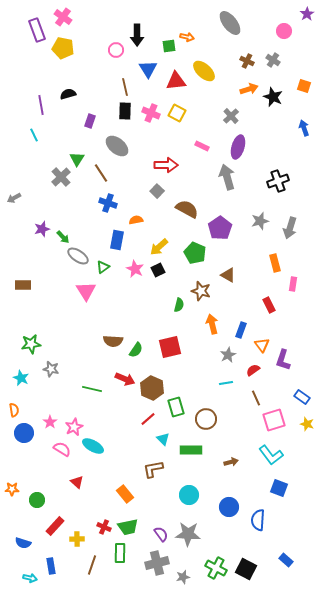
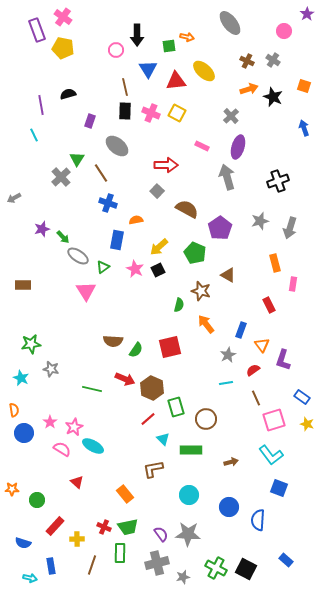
orange arrow at (212, 324): moved 6 px left; rotated 24 degrees counterclockwise
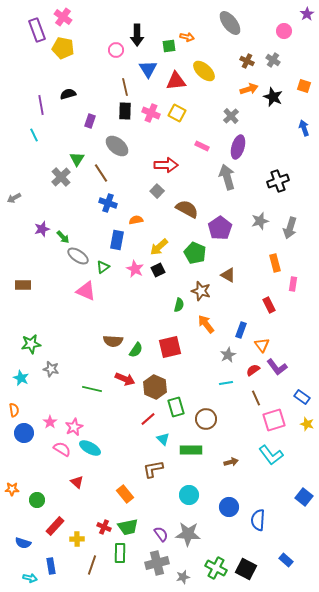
pink triangle at (86, 291): rotated 35 degrees counterclockwise
purple L-shape at (283, 360): moved 6 px left, 7 px down; rotated 55 degrees counterclockwise
brown hexagon at (152, 388): moved 3 px right, 1 px up
cyan ellipse at (93, 446): moved 3 px left, 2 px down
blue square at (279, 488): moved 25 px right, 9 px down; rotated 18 degrees clockwise
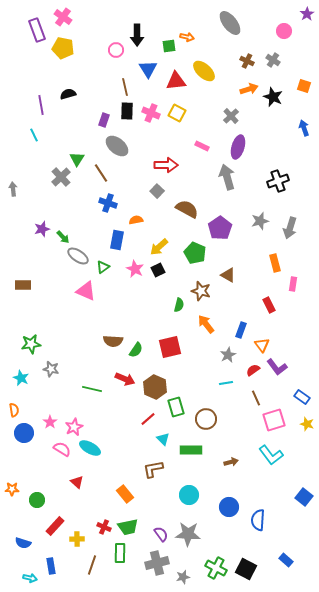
black rectangle at (125, 111): moved 2 px right
purple rectangle at (90, 121): moved 14 px right, 1 px up
gray arrow at (14, 198): moved 1 px left, 9 px up; rotated 112 degrees clockwise
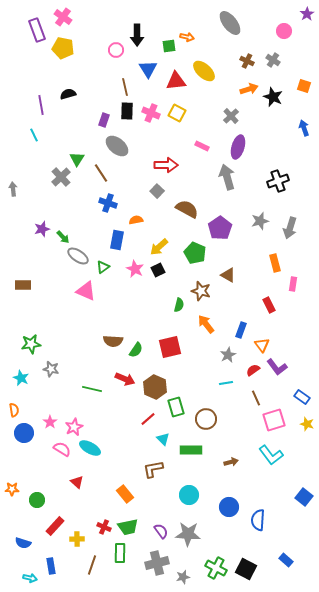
purple semicircle at (161, 534): moved 3 px up
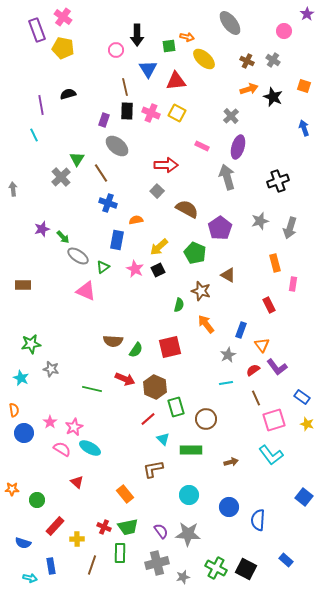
yellow ellipse at (204, 71): moved 12 px up
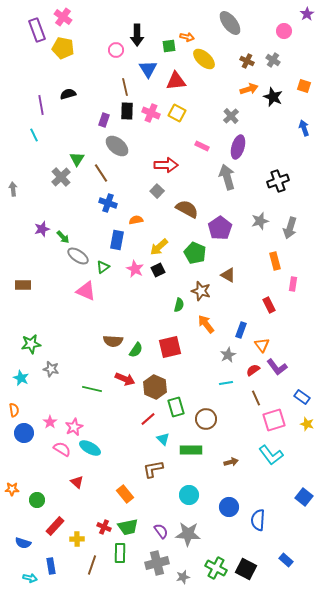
orange rectangle at (275, 263): moved 2 px up
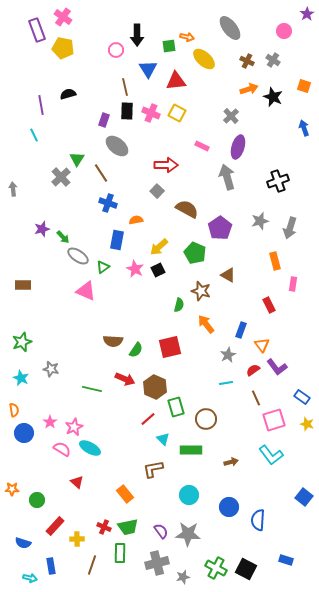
gray ellipse at (230, 23): moved 5 px down
green star at (31, 344): moved 9 px left, 2 px up; rotated 12 degrees counterclockwise
blue rectangle at (286, 560): rotated 24 degrees counterclockwise
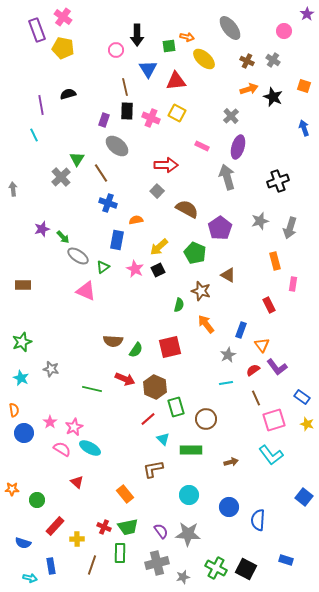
pink cross at (151, 113): moved 5 px down
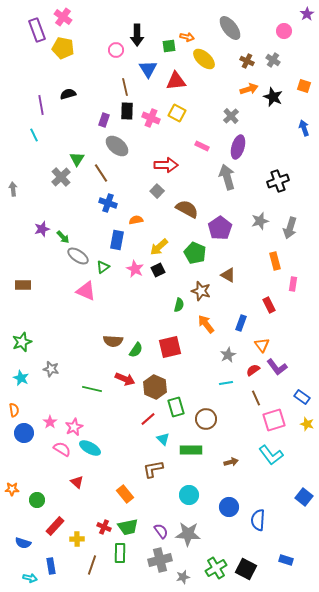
blue rectangle at (241, 330): moved 7 px up
gray cross at (157, 563): moved 3 px right, 3 px up
green cross at (216, 568): rotated 30 degrees clockwise
